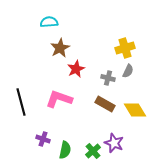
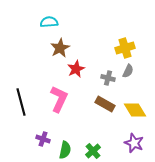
pink L-shape: rotated 96 degrees clockwise
purple star: moved 20 px right
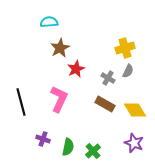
gray cross: rotated 16 degrees clockwise
green semicircle: moved 3 px right, 3 px up
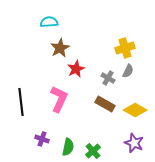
black line: rotated 8 degrees clockwise
yellow diamond: rotated 30 degrees counterclockwise
purple cross: moved 1 px left
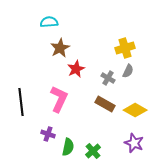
purple cross: moved 6 px right, 5 px up
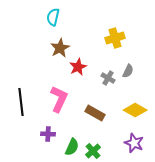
cyan semicircle: moved 4 px right, 5 px up; rotated 72 degrees counterclockwise
yellow cross: moved 10 px left, 10 px up
red star: moved 2 px right, 2 px up
brown rectangle: moved 10 px left, 9 px down
purple cross: rotated 16 degrees counterclockwise
green semicircle: moved 4 px right; rotated 12 degrees clockwise
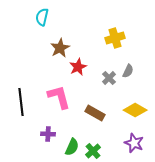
cyan semicircle: moved 11 px left
gray cross: moved 1 px right; rotated 16 degrees clockwise
pink L-shape: moved 2 px up; rotated 40 degrees counterclockwise
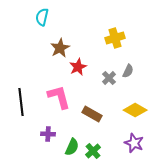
brown rectangle: moved 3 px left, 1 px down
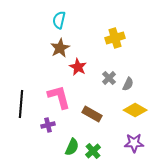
cyan semicircle: moved 17 px right, 3 px down
red star: rotated 18 degrees counterclockwise
gray semicircle: moved 13 px down
black line: moved 2 px down; rotated 12 degrees clockwise
purple cross: moved 9 px up; rotated 16 degrees counterclockwise
purple star: rotated 24 degrees counterclockwise
